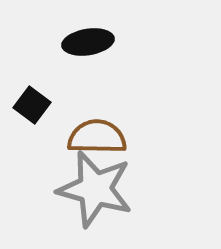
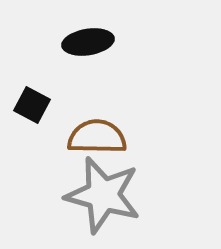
black square: rotated 9 degrees counterclockwise
gray star: moved 8 px right, 6 px down
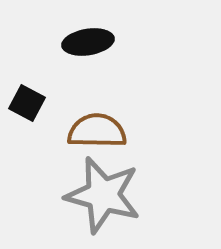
black square: moved 5 px left, 2 px up
brown semicircle: moved 6 px up
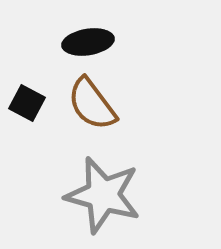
brown semicircle: moved 5 px left, 27 px up; rotated 128 degrees counterclockwise
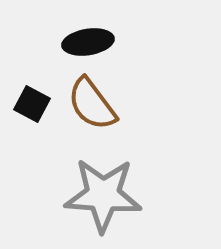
black square: moved 5 px right, 1 px down
gray star: rotated 12 degrees counterclockwise
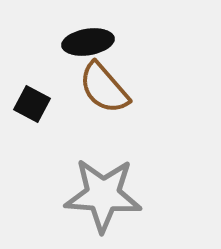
brown semicircle: moved 12 px right, 16 px up; rotated 4 degrees counterclockwise
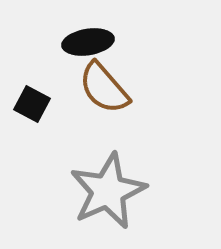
gray star: moved 5 px right, 4 px up; rotated 28 degrees counterclockwise
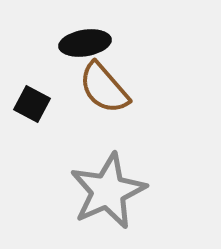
black ellipse: moved 3 px left, 1 px down
